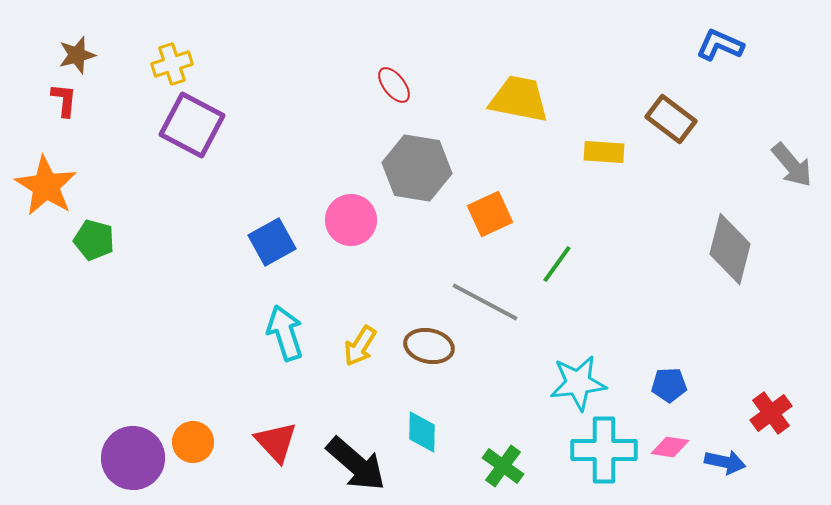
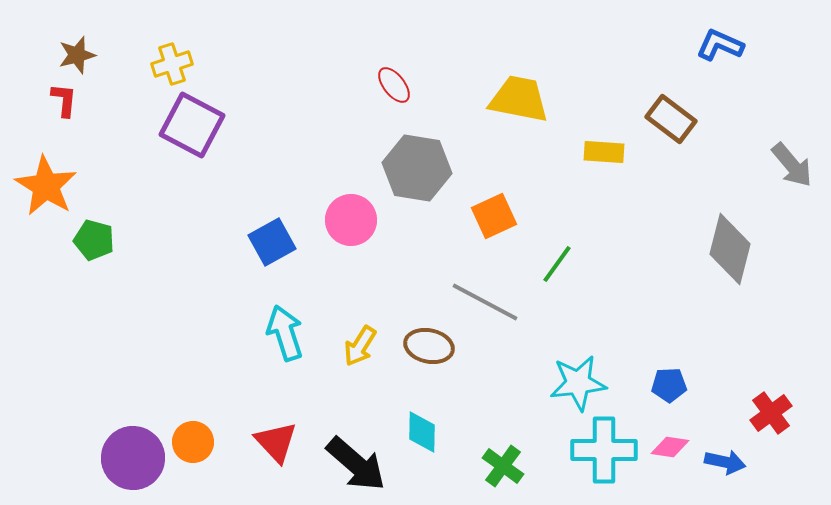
orange square: moved 4 px right, 2 px down
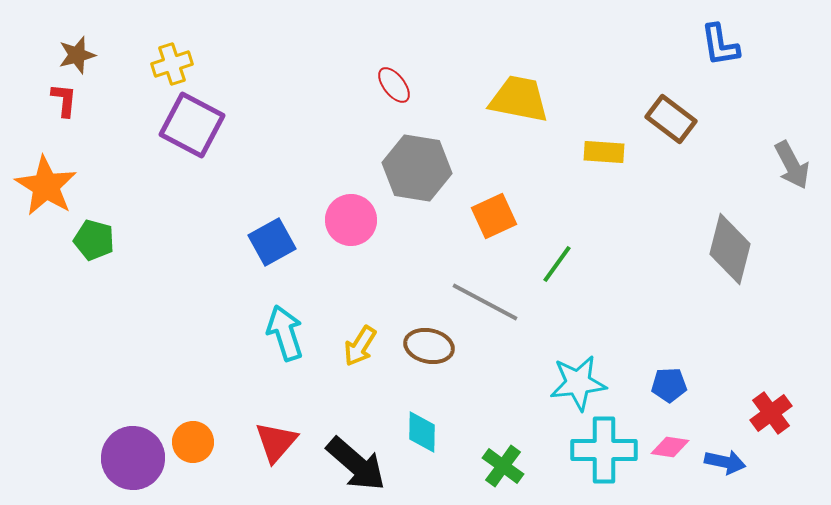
blue L-shape: rotated 123 degrees counterclockwise
gray arrow: rotated 12 degrees clockwise
red triangle: rotated 24 degrees clockwise
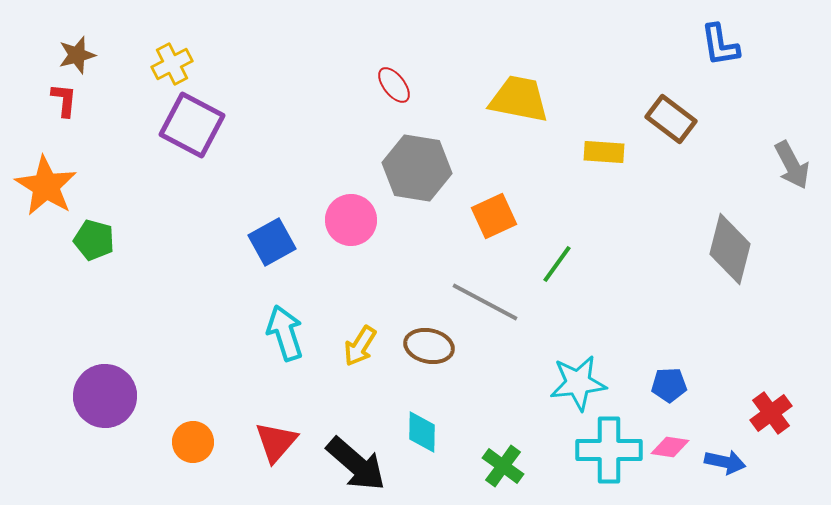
yellow cross: rotated 9 degrees counterclockwise
cyan cross: moved 5 px right
purple circle: moved 28 px left, 62 px up
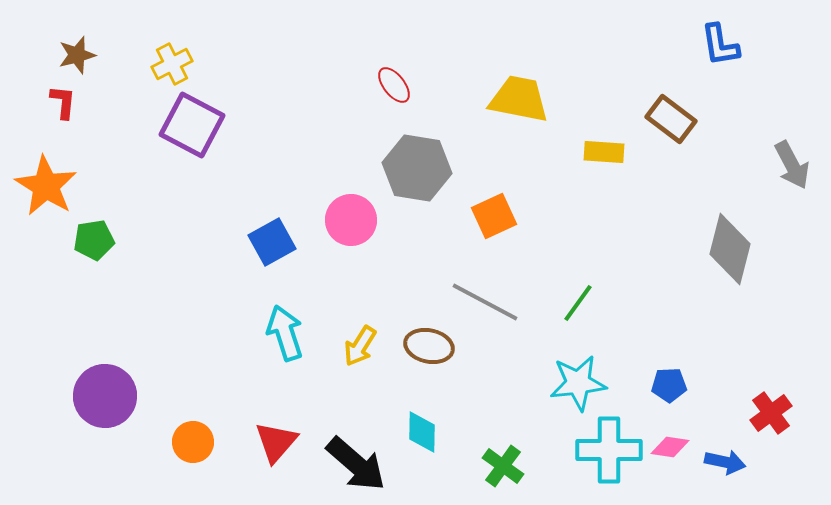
red L-shape: moved 1 px left, 2 px down
green pentagon: rotated 24 degrees counterclockwise
green line: moved 21 px right, 39 px down
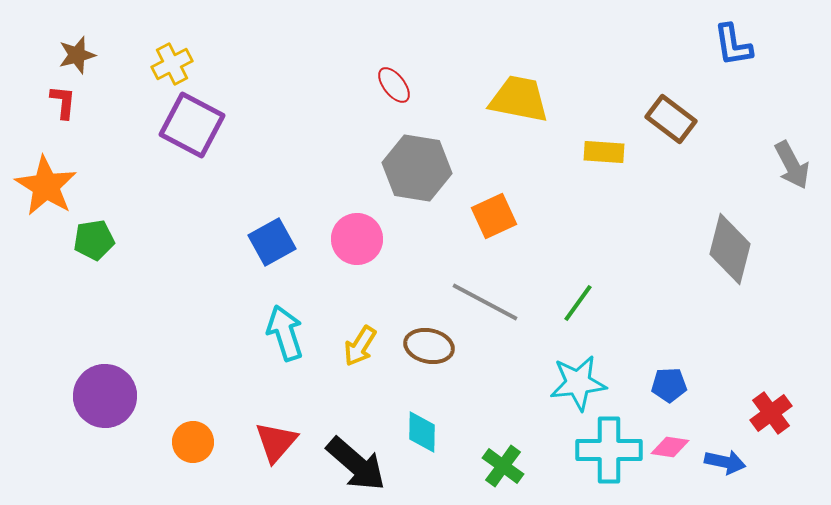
blue L-shape: moved 13 px right
pink circle: moved 6 px right, 19 px down
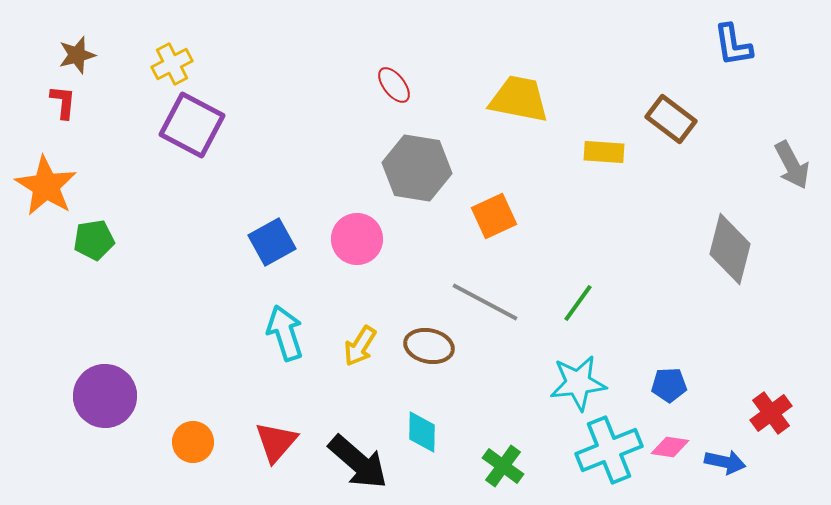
cyan cross: rotated 22 degrees counterclockwise
black arrow: moved 2 px right, 2 px up
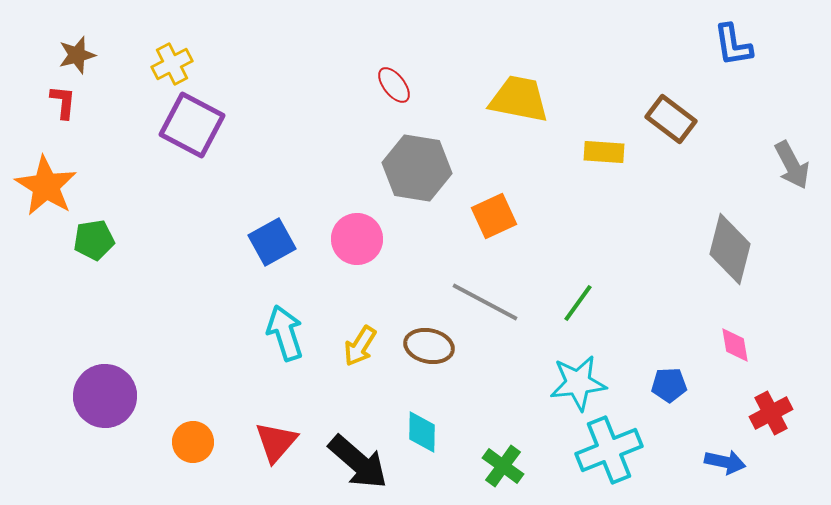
red cross: rotated 9 degrees clockwise
pink diamond: moved 65 px right, 102 px up; rotated 72 degrees clockwise
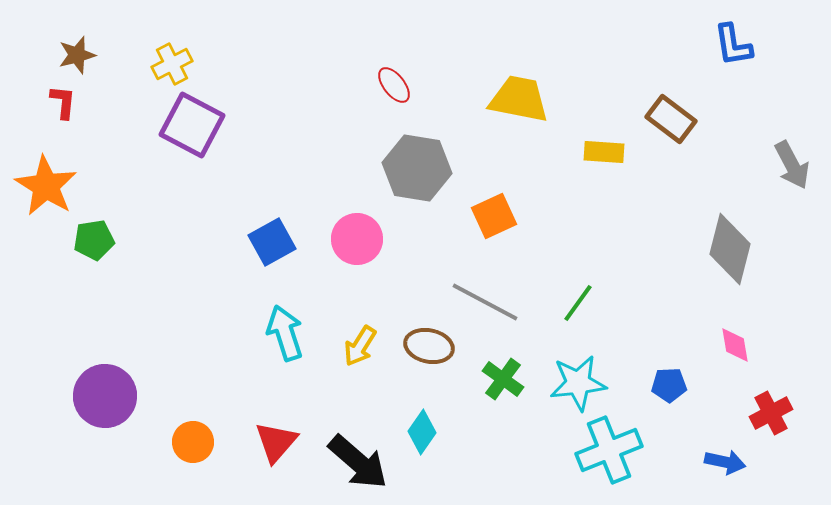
cyan diamond: rotated 33 degrees clockwise
green cross: moved 87 px up
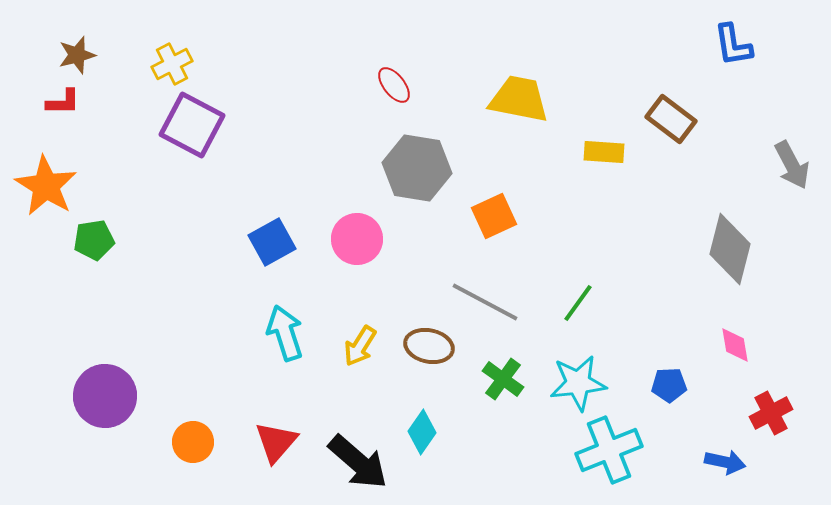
red L-shape: rotated 84 degrees clockwise
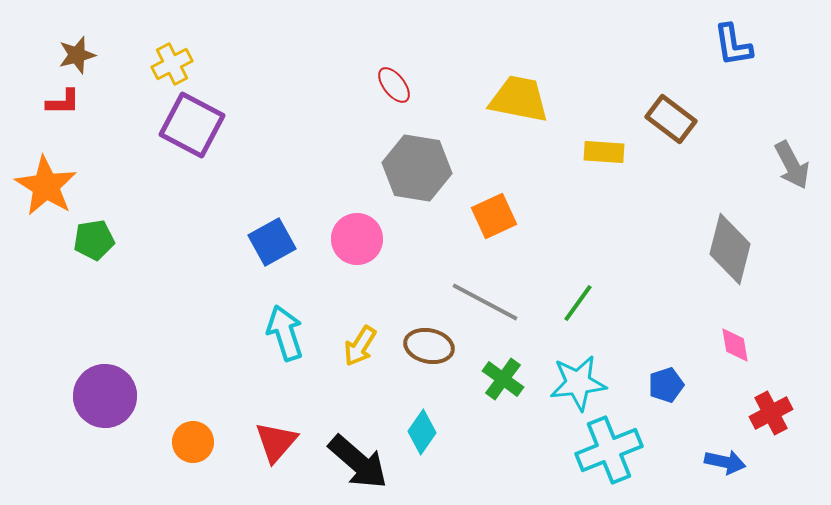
blue pentagon: moved 3 px left; rotated 16 degrees counterclockwise
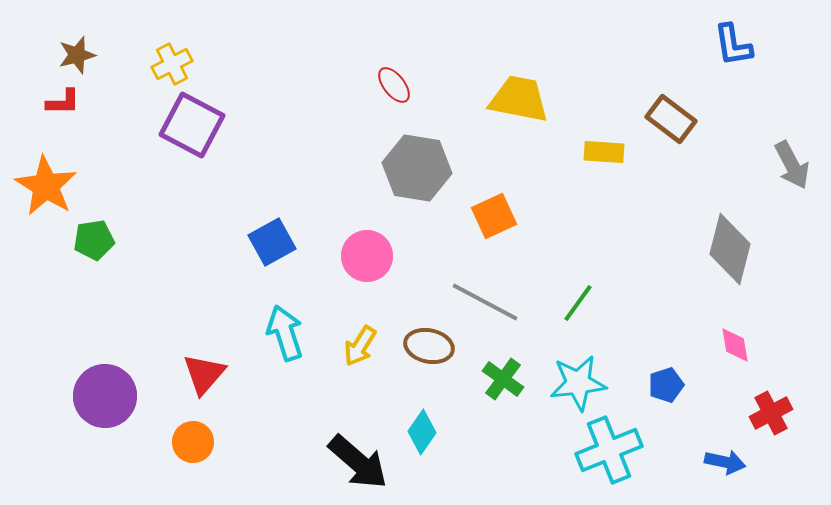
pink circle: moved 10 px right, 17 px down
red triangle: moved 72 px left, 68 px up
